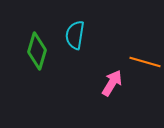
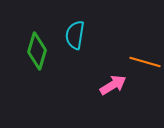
pink arrow: moved 1 px right, 2 px down; rotated 28 degrees clockwise
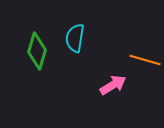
cyan semicircle: moved 3 px down
orange line: moved 2 px up
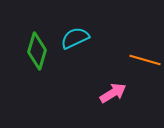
cyan semicircle: rotated 56 degrees clockwise
pink arrow: moved 8 px down
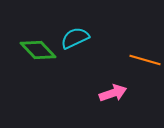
green diamond: moved 1 px right, 1 px up; rotated 60 degrees counterclockwise
pink arrow: rotated 12 degrees clockwise
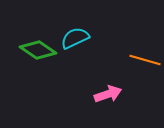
green diamond: rotated 12 degrees counterclockwise
pink arrow: moved 5 px left, 1 px down
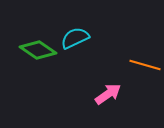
orange line: moved 5 px down
pink arrow: rotated 16 degrees counterclockwise
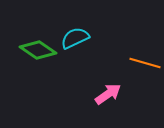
orange line: moved 2 px up
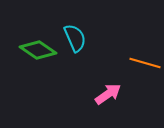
cyan semicircle: rotated 92 degrees clockwise
